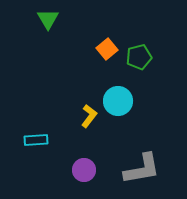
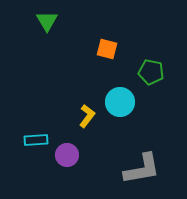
green triangle: moved 1 px left, 2 px down
orange square: rotated 35 degrees counterclockwise
green pentagon: moved 12 px right, 15 px down; rotated 25 degrees clockwise
cyan circle: moved 2 px right, 1 px down
yellow L-shape: moved 2 px left
purple circle: moved 17 px left, 15 px up
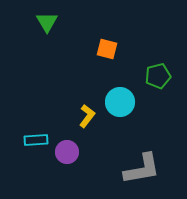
green triangle: moved 1 px down
green pentagon: moved 7 px right, 4 px down; rotated 25 degrees counterclockwise
purple circle: moved 3 px up
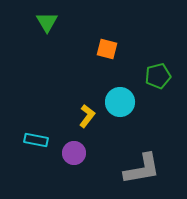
cyan rectangle: rotated 15 degrees clockwise
purple circle: moved 7 px right, 1 px down
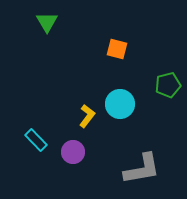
orange square: moved 10 px right
green pentagon: moved 10 px right, 9 px down
cyan circle: moved 2 px down
cyan rectangle: rotated 35 degrees clockwise
purple circle: moved 1 px left, 1 px up
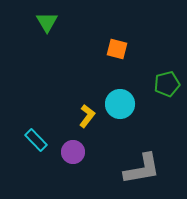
green pentagon: moved 1 px left, 1 px up
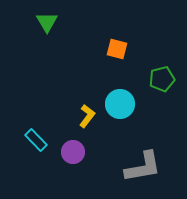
green pentagon: moved 5 px left, 5 px up
gray L-shape: moved 1 px right, 2 px up
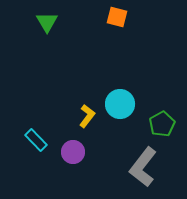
orange square: moved 32 px up
green pentagon: moved 45 px down; rotated 15 degrees counterclockwise
gray L-shape: rotated 138 degrees clockwise
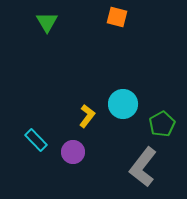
cyan circle: moved 3 px right
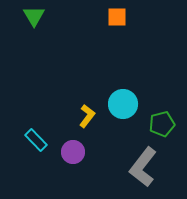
orange square: rotated 15 degrees counterclockwise
green triangle: moved 13 px left, 6 px up
green pentagon: rotated 15 degrees clockwise
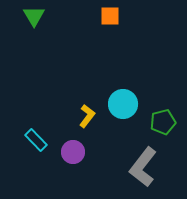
orange square: moved 7 px left, 1 px up
green pentagon: moved 1 px right, 2 px up
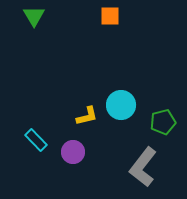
cyan circle: moved 2 px left, 1 px down
yellow L-shape: rotated 40 degrees clockwise
